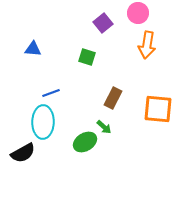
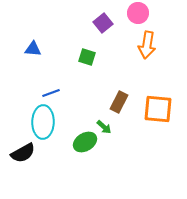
brown rectangle: moved 6 px right, 4 px down
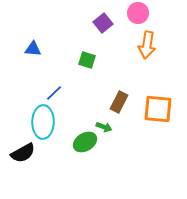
green square: moved 3 px down
blue line: moved 3 px right; rotated 24 degrees counterclockwise
green arrow: rotated 21 degrees counterclockwise
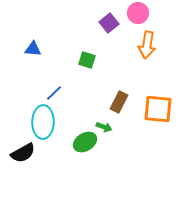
purple square: moved 6 px right
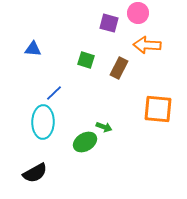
purple square: rotated 36 degrees counterclockwise
orange arrow: rotated 84 degrees clockwise
green square: moved 1 px left
brown rectangle: moved 34 px up
black semicircle: moved 12 px right, 20 px down
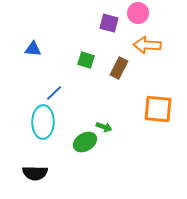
black semicircle: rotated 30 degrees clockwise
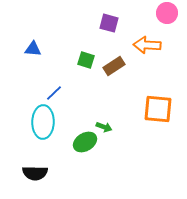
pink circle: moved 29 px right
brown rectangle: moved 5 px left, 2 px up; rotated 30 degrees clockwise
